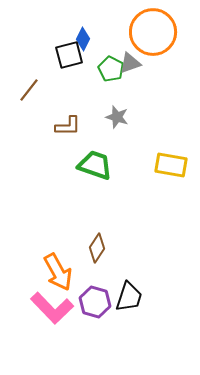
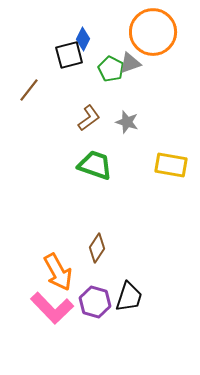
gray star: moved 10 px right, 5 px down
brown L-shape: moved 21 px right, 8 px up; rotated 36 degrees counterclockwise
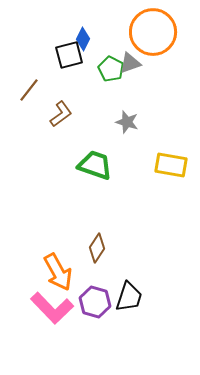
brown L-shape: moved 28 px left, 4 px up
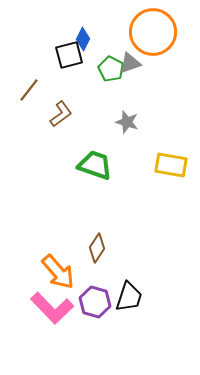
orange arrow: rotated 12 degrees counterclockwise
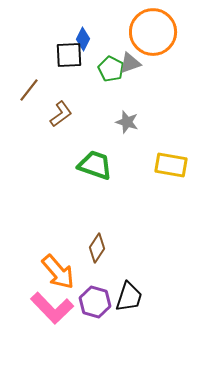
black square: rotated 12 degrees clockwise
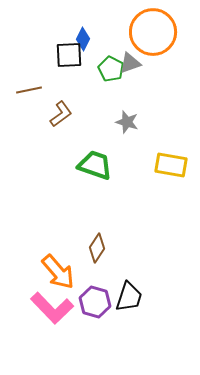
brown line: rotated 40 degrees clockwise
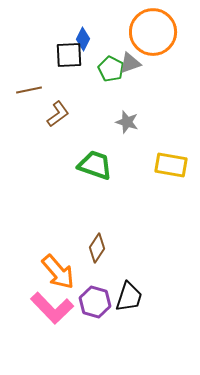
brown L-shape: moved 3 px left
